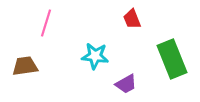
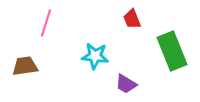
green rectangle: moved 8 px up
purple trapezoid: rotated 60 degrees clockwise
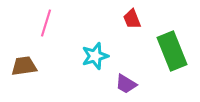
cyan star: rotated 24 degrees counterclockwise
brown trapezoid: moved 1 px left
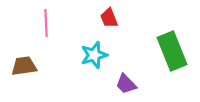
red trapezoid: moved 23 px left, 1 px up
pink line: rotated 20 degrees counterclockwise
cyan star: moved 1 px left, 1 px up
purple trapezoid: rotated 15 degrees clockwise
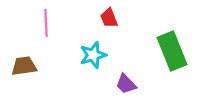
cyan star: moved 1 px left
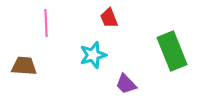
brown trapezoid: rotated 12 degrees clockwise
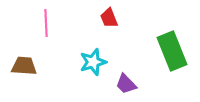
cyan star: moved 7 px down
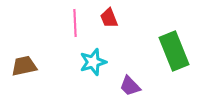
pink line: moved 29 px right
green rectangle: moved 2 px right
brown trapezoid: rotated 16 degrees counterclockwise
purple trapezoid: moved 4 px right, 2 px down
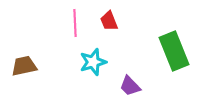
red trapezoid: moved 3 px down
